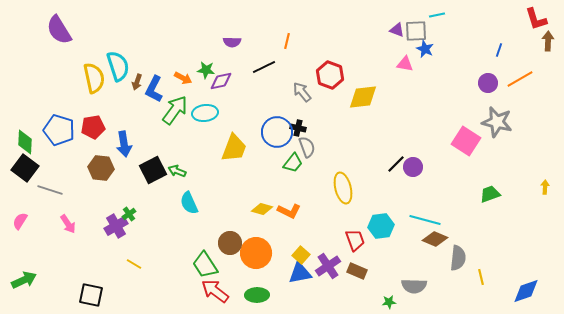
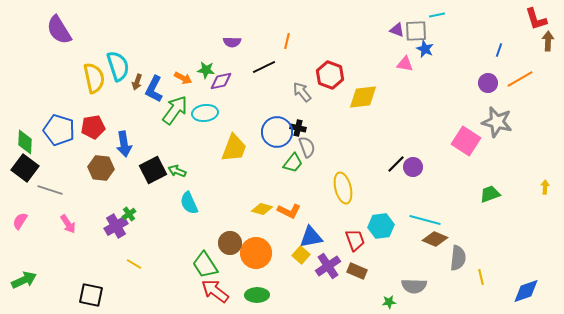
blue triangle at (300, 273): moved 11 px right, 36 px up
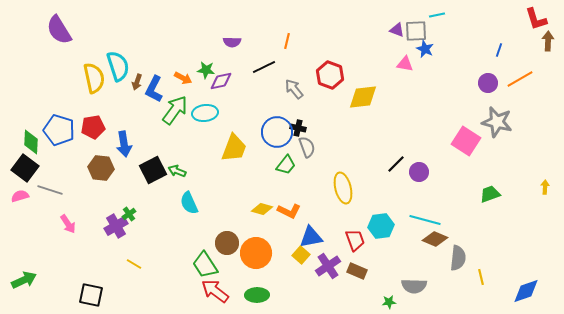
gray arrow at (302, 92): moved 8 px left, 3 px up
green diamond at (25, 142): moved 6 px right
green trapezoid at (293, 163): moved 7 px left, 2 px down
purple circle at (413, 167): moved 6 px right, 5 px down
pink semicircle at (20, 221): moved 25 px up; rotated 42 degrees clockwise
brown circle at (230, 243): moved 3 px left
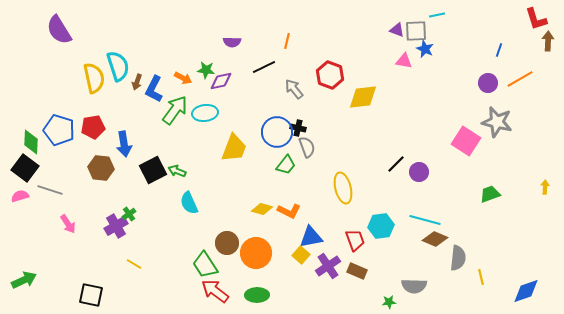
pink triangle at (405, 64): moved 1 px left, 3 px up
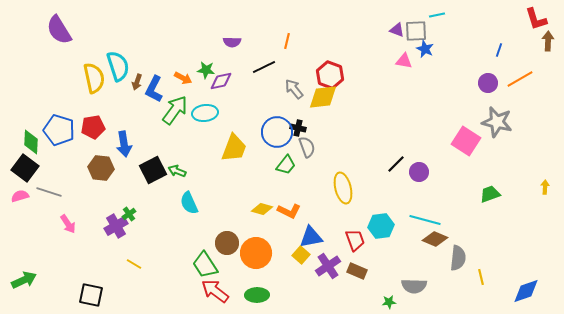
yellow diamond at (363, 97): moved 40 px left
gray line at (50, 190): moved 1 px left, 2 px down
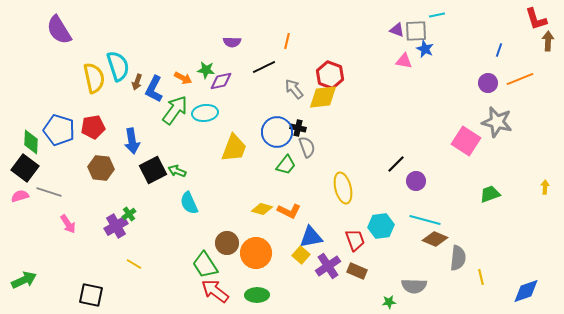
orange line at (520, 79): rotated 8 degrees clockwise
blue arrow at (124, 144): moved 8 px right, 3 px up
purple circle at (419, 172): moved 3 px left, 9 px down
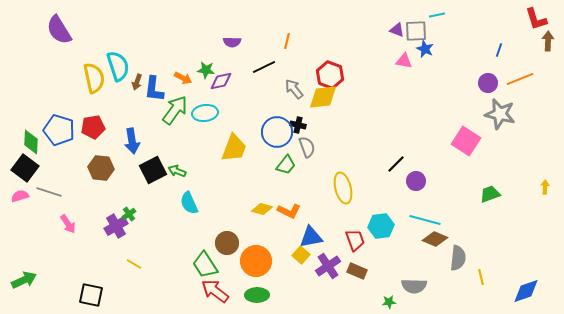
blue L-shape at (154, 89): rotated 20 degrees counterclockwise
gray star at (497, 122): moved 3 px right, 8 px up
black cross at (298, 128): moved 3 px up
orange circle at (256, 253): moved 8 px down
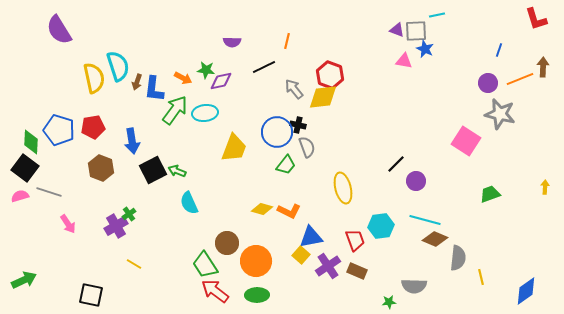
brown arrow at (548, 41): moved 5 px left, 26 px down
brown hexagon at (101, 168): rotated 15 degrees clockwise
blue diamond at (526, 291): rotated 16 degrees counterclockwise
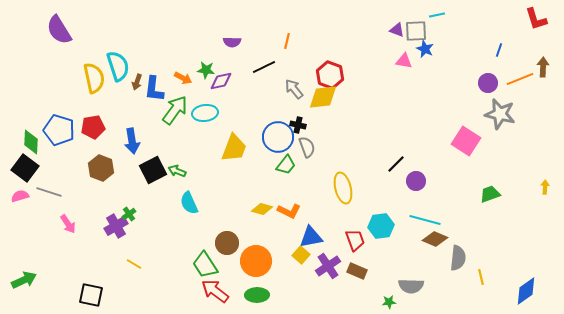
blue circle at (277, 132): moved 1 px right, 5 px down
gray semicircle at (414, 286): moved 3 px left
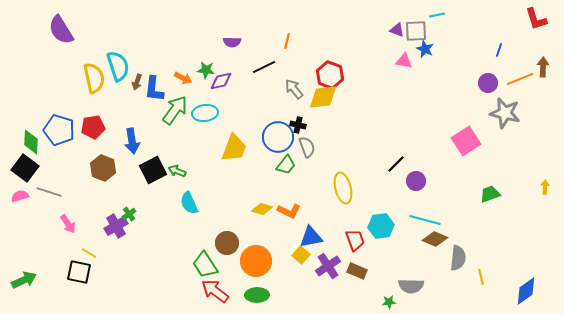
purple semicircle at (59, 30): moved 2 px right
gray star at (500, 114): moved 5 px right, 1 px up
pink square at (466, 141): rotated 24 degrees clockwise
brown hexagon at (101, 168): moved 2 px right
yellow line at (134, 264): moved 45 px left, 11 px up
black square at (91, 295): moved 12 px left, 23 px up
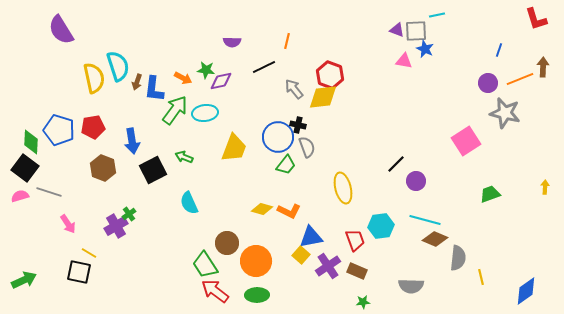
green arrow at (177, 171): moved 7 px right, 14 px up
green star at (389, 302): moved 26 px left
